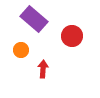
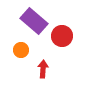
purple rectangle: moved 2 px down
red circle: moved 10 px left
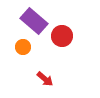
orange circle: moved 2 px right, 3 px up
red arrow: moved 2 px right, 10 px down; rotated 126 degrees clockwise
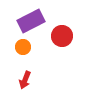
purple rectangle: moved 3 px left; rotated 68 degrees counterclockwise
red arrow: moved 20 px left, 1 px down; rotated 72 degrees clockwise
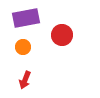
purple rectangle: moved 5 px left, 3 px up; rotated 16 degrees clockwise
red circle: moved 1 px up
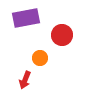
orange circle: moved 17 px right, 11 px down
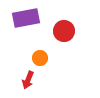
red circle: moved 2 px right, 4 px up
red arrow: moved 3 px right
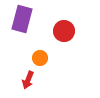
purple rectangle: moved 4 px left, 1 px down; rotated 64 degrees counterclockwise
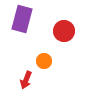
orange circle: moved 4 px right, 3 px down
red arrow: moved 2 px left
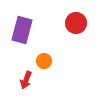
purple rectangle: moved 11 px down
red circle: moved 12 px right, 8 px up
